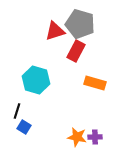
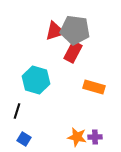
gray pentagon: moved 5 px left, 6 px down; rotated 8 degrees counterclockwise
red rectangle: moved 3 px left, 1 px down
orange rectangle: moved 1 px left, 4 px down
blue square: moved 12 px down
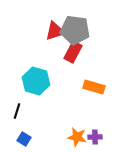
cyan hexagon: moved 1 px down
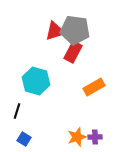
orange rectangle: rotated 45 degrees counterclockwise
orange star: rotated 30 degrees counterclockwise
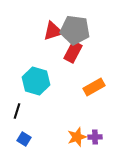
red triangle: moved 2 px left
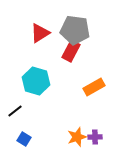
red triangle: moved 13 px left, 2 px down; rotated 15 degrees counterclockwise
red rectangle: moved 2 px left, 1 px up
black line: moved 2 px left; rotated 35 degrees clockwise
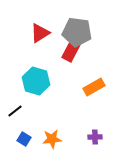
gray pentagon: moved 2 px right, 2 px down
orange star: moved 25 px left, 2 px down; rotated 12 degrees clockwise
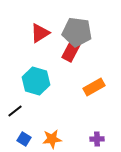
purple cross: moved 2 px right, 2 px down
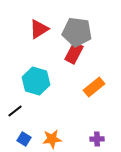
red triangle: moved 1 px left, 4 px up
red rectangle: moved 3 px right, 2 px down
orange rectangle: rotated 10 degrees counterclockwise
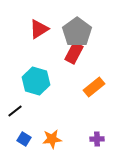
gray pentagon: rotated 28 degrees clockwise
